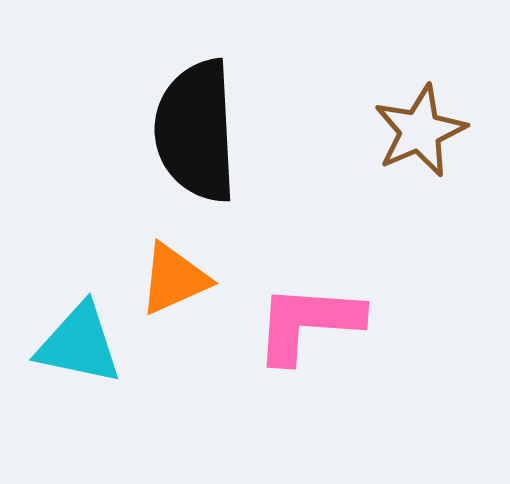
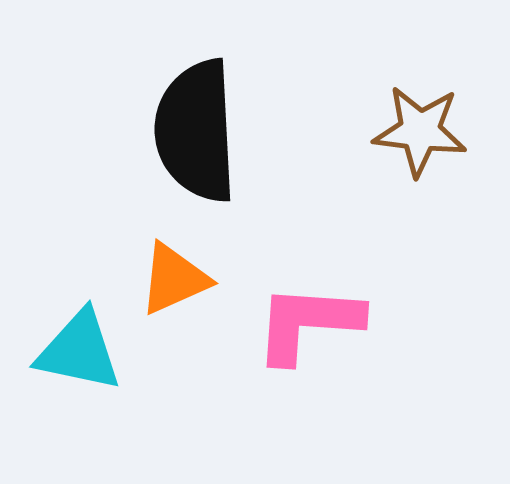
brown star: rotated 30 degrees clockwise
cyan triangle: moved 7 px down
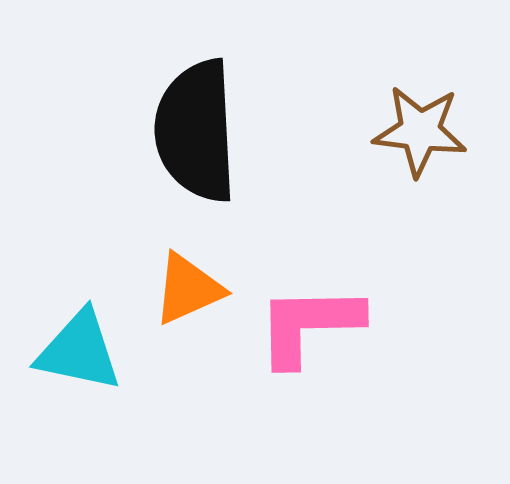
orange triangle: moved 14 px right, 10 px down
pink L-shape: moved 1 px right, 2 px down; rotated 5 degrees counterclockwise
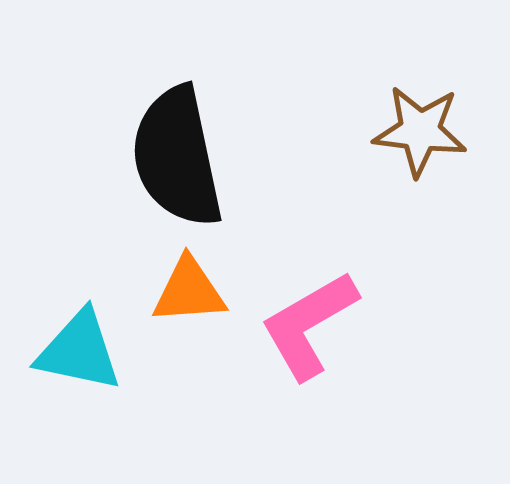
black semicircle: moved 19 px left, 26 px down; rotated 9 degrees counterclockwise
orange triangle: moved 1 px right, 2 px down; rotated 20 degrees clockwise
pink L-shape: rotated 29 degrees counterclockwise
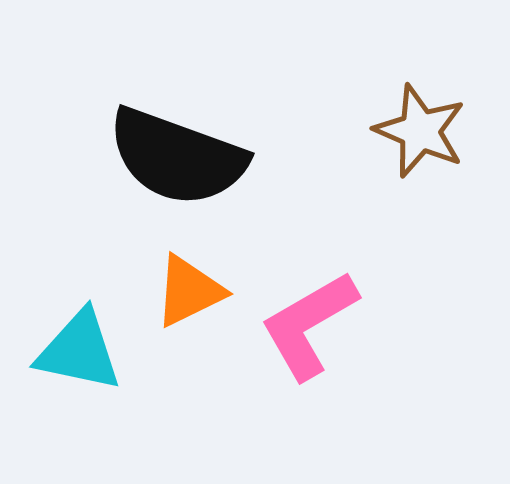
brown star: rotated 16 degrees clockwise
black semicircle: rotated 58 degrees counterclockwise
orange triangle: rotated 22 degrees counterclockwise
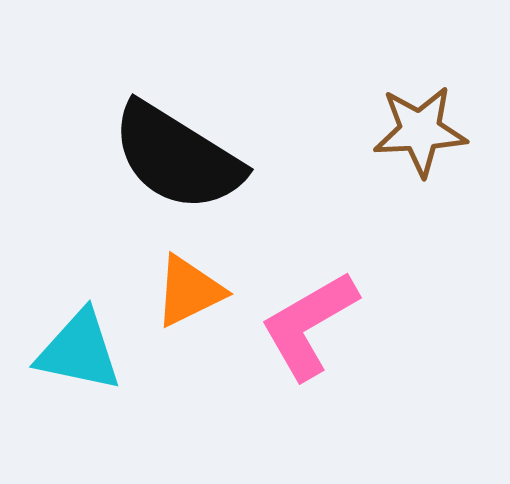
brown star: rotated 26 degrees counterclockwise
black semicircle: rotated 12 degrees clockwise
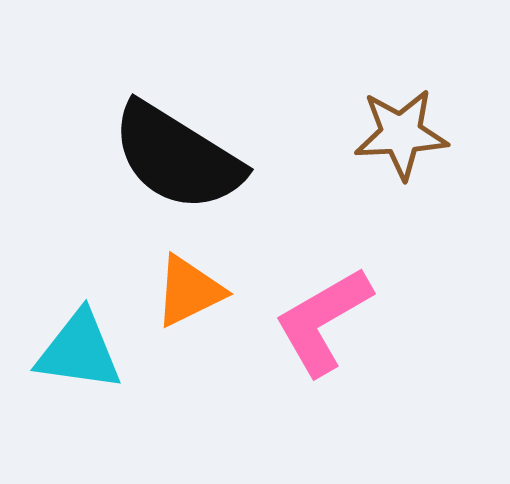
brown star: moved 19 px left, 3 px down
pink L-shape: moved 14 px right, 4 px up
cyan triangle: rotated 4 degrees counterclockwise
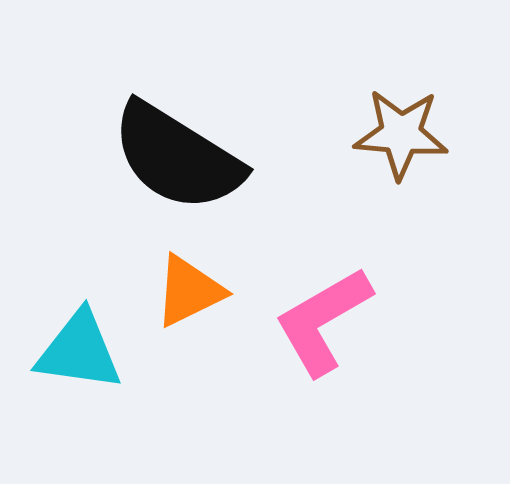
brown star: rotated 8 degrees clockwise
